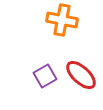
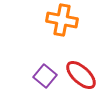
purple square: rotated 20 degrees counterclockwise
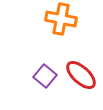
orange cross: moved 1 px left, 1 px up
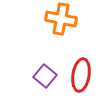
red ellipse: rotated 56 degrees clockwise
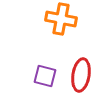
purple square: rotated 25 degrees counterclockwise
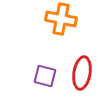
red ellipse: moved 1 px right, 2 px up
